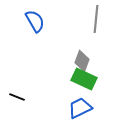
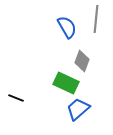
blue semicircle: moved 32 px right, 6 px down
green rectangle: moved 18 px left, 4 px down
black line: moved 1 px left, 1 px down
blue trapezoid: moved 2 px left, 1 px down; rotated 15 degrees counterclockwise
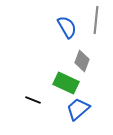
gray line: moved 1 px down
black line: moved 17 px right, 2 px down
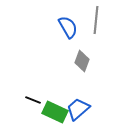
blue semicircle: moved 1 px right
green rectangle: moved 11 px left, 29 px down
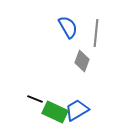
gray line: moved 13 px down
black line: moved 2 px right, 1 px up
blue trapezoid: moved 1 px left, 1 px down; rotated 10 degrees clockwise
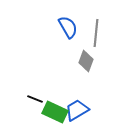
gray diamond: moved 4 px right
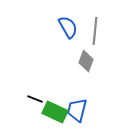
gray line: moved 1 px left, 2 px up
blue trapezoid: rotated 45 degrees counterclockwise
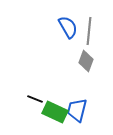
gray line: moved 6 px left
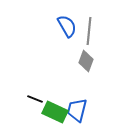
blue semicircle: moved 1 px left, 1 px up
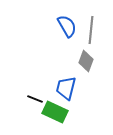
gray line: moved 2 px right, 1 px up
blue trapezoid: moved 11 px left, 22 px up
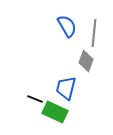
gray line: moved 3 px right, 3 px down
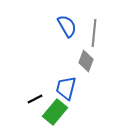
black line: rotated 49 degrees counterclockwise
green rectangle: rotated 75 degrees counterclockwise
